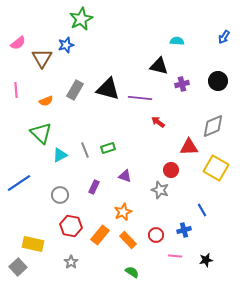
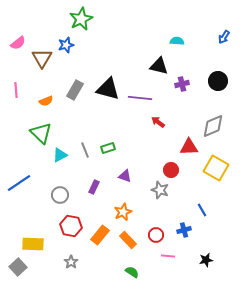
yellow rectangle at (33, 244): rotated 10 degrees counterclockwise
pink line at (175, 256): moved 7 px left
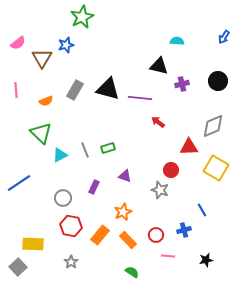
green star at (81, 19): moved 1 px right, 2 px up
gray circle at (60, 195): moved 3 px right, 3 px down
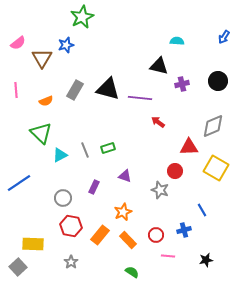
red circle at (171, 170): moved 4 px right, 1 px down
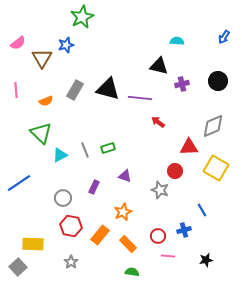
red circle at (156, 235): moved 2 px right, 1 px down
orange rectangle at (128, 240): moved 4 px down
green semicircle at (132, 272): rotated 24 degrees counterclockwise
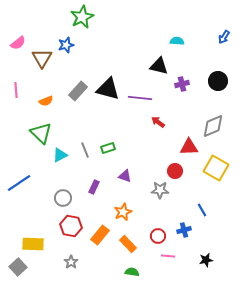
gray rectangle at (75, 90): moved 3 px right, 1 px down; rotated 12 degrees clockwise
gray star at (160, 190): rotated 18 degrees counterclockwise
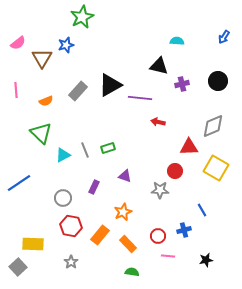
black triangle at (108, 89): moved 2 px right, 4 px up; rotated 45 degrees counterclockwise
red arrow at (158, 122): rotated 24 degrees counterclockwise
cyan triangle at (60, 155): moved 3 px right
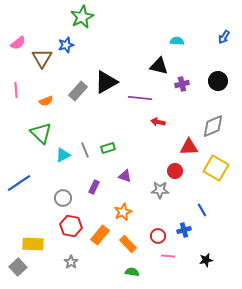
black triangle at (110, 85): moved 4 px left, 3 px up
